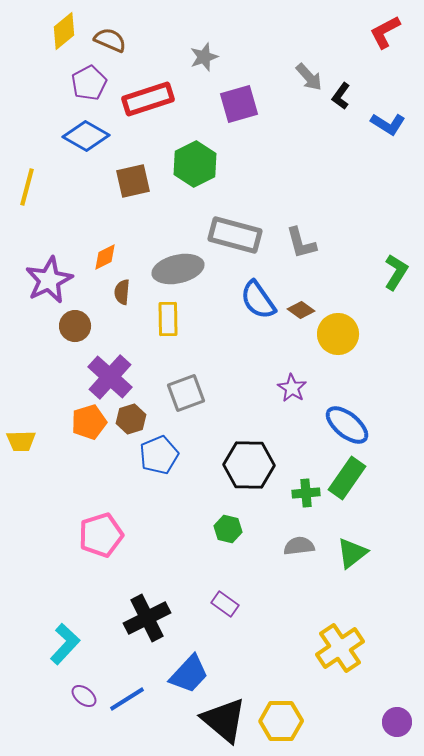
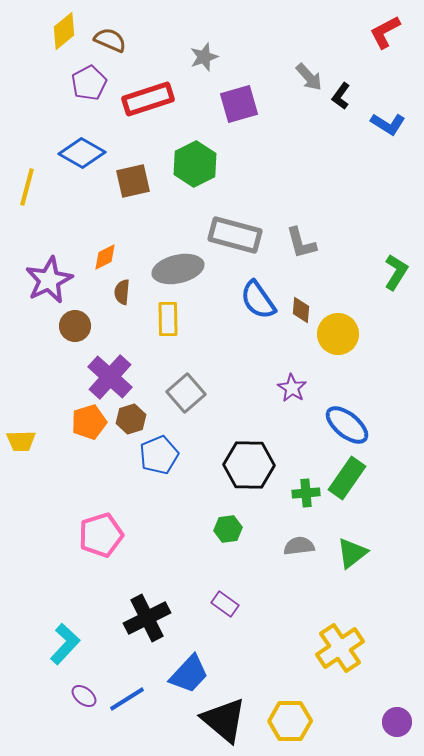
blue diamond at (86, 136): moved 4 px left, 17 px down
brown diamond at (301, 310): rotated 60 degrees clockwise
gray square at (186, 393): rotated 21 degrees counterclockwise
green hexagon at (228, 529): rotated 20 degrees counterclockwise
yellow hexagon at (281, 721): moved 9 px right
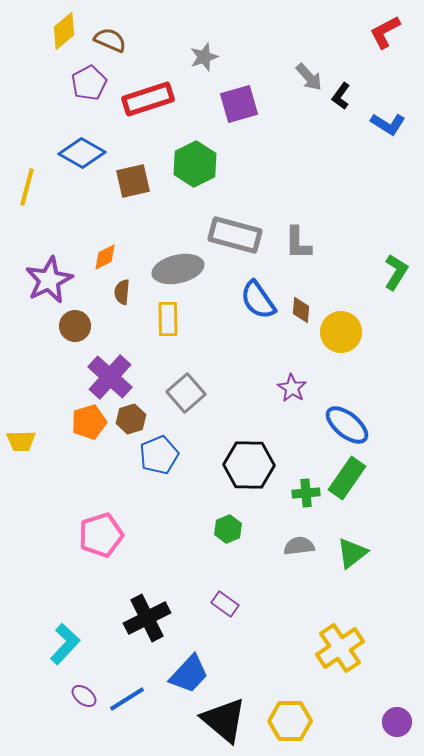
gray L-shape at (301, 243): moved 3 px left; rotated 15 degrees clockwise
yellow circle at (338, 334): moved 3 px right, 2 px up
green hexagon at (228, 529): rotated 16 degrees counterclockwise
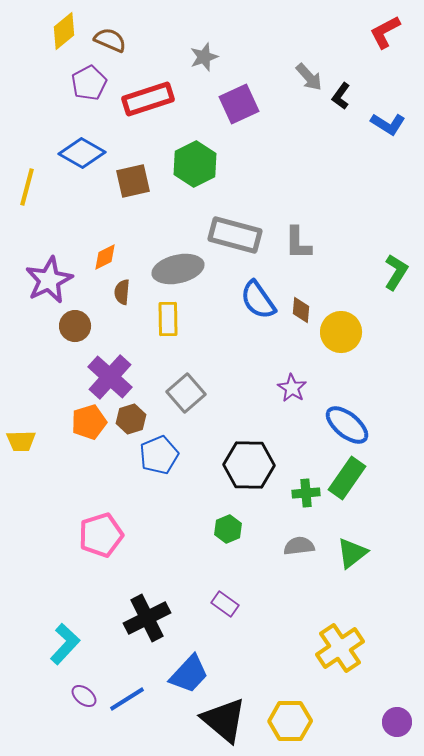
purple square at (239, 104): rotated 9 degrees counterclockwise
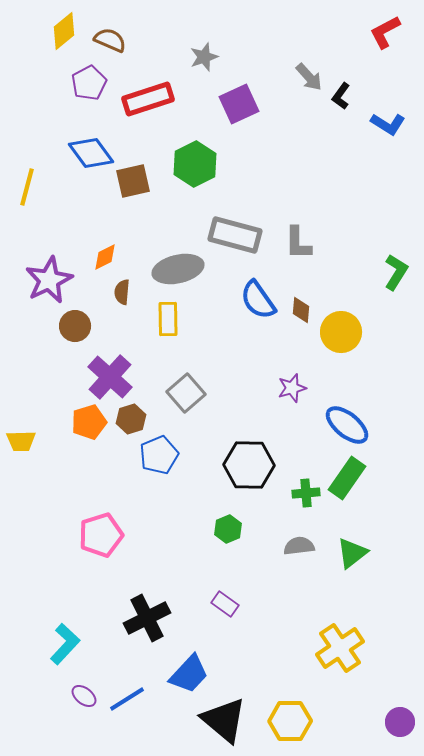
blue diamond at (82, 153): moved 9 px right; rotated 24 degrees clockwise
purple star at (292, 388): rotated 24 degrees clockwise
purple circle at (397, 722): moved 3 px right
